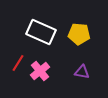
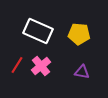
white rectangle: moved 3 px left, 1 px up
red line: moved 1 px left, 2 px down
pink cross: moved 1 px right, 5 px up
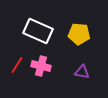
pink cross: rotated 36 degrees counterclockwise
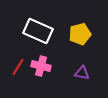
yellow pentagon: moved 1 px right; rotated 20 degrees counterclockwise
red line: moved 1 px right, 2 px down
purple triangle: moved 1 px down
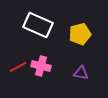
white rectangle: moved 6 px up
red line: rotated 30 degrees clockwise
purple triangle: moved 1 px left
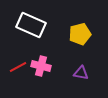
white rectangle: moved 7 px left
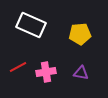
yellow pentagon: rotated 10 degrees clockwise
pink cross: moved 5 px right, 6 px down; rotated 24 degrees counterclockwise
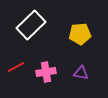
white rectangle: rotated 68 degrees counterclockwise
red line: moved 2 px left
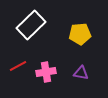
red line: moved 2 px right, 1 px up
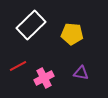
yellow pentagon: moved 8 px left; rotated 10 degrees clockwise
pink cross: moved 2 px left, 6 px down; rotated 18 degrees counterclockwise
